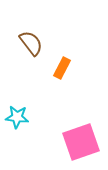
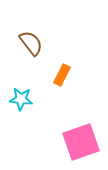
orange rectangle: moved 7 px down
cyan star: moved 4 px right, 18 px up
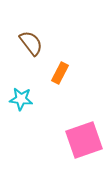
orange rectangle: moved 2 px left, 2 px up
pink square: moved 3 px right, 2 px up
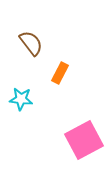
pink square: rotated 9 degrees counterclockwise
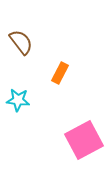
brown semicircle: moved 10 px left, 1 px up
cyan star: moved 3 px left, 1 px down
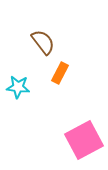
brown semicircle: moved 22 px right
cyan star: moved 13 px up
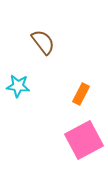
orange rectangle: moved 21 px right, 21 px down
cyan star: moved 1 px up
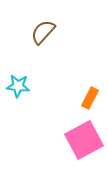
brown semicircle: moved 10 px up; rotated 100 degrees counterclockwise
orange rectangle: moved 9 px right, 4 px down
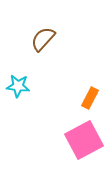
brown semicircle: moved 7 px down
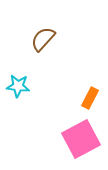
pink square: moved 3 px left, 1 px up
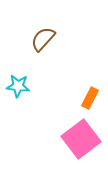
pink square: rotated 9 degrees counterclockwise
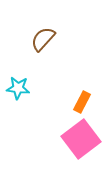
cyan star: moved 2 px down
orange rectangle: moved 8 px left, 4 px down
